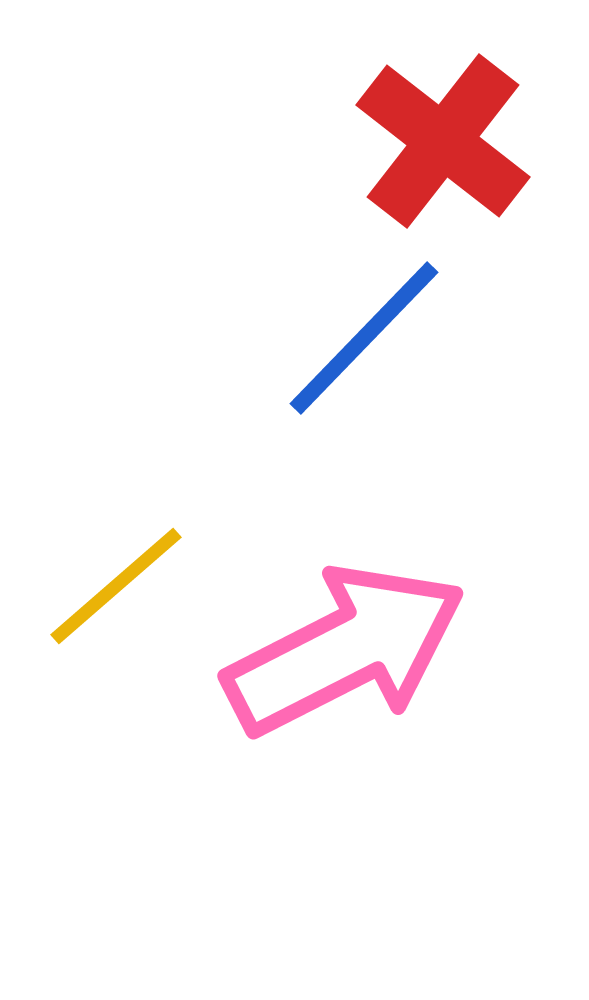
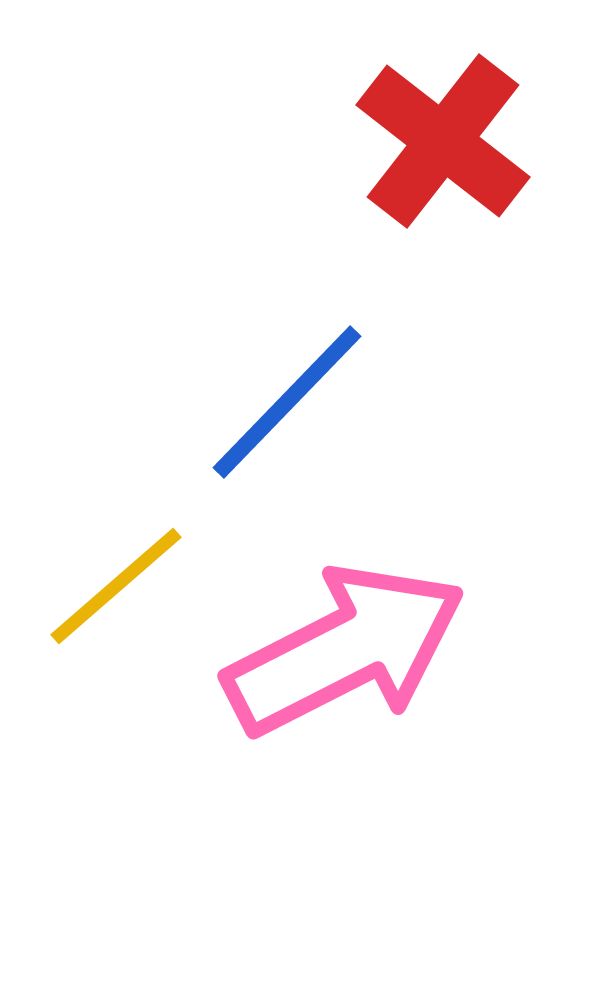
blue line: moved 77 px left, 64 px down
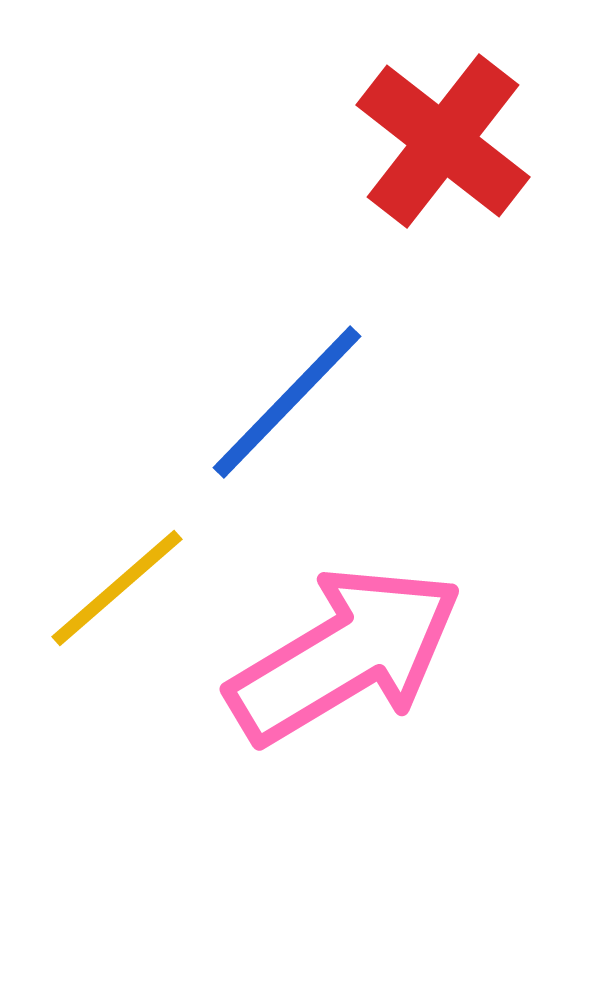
yellow line: moved 1 px right, 2 px down
pink arrow: moved 5 px down; rotated 4 degrees counterclockwise
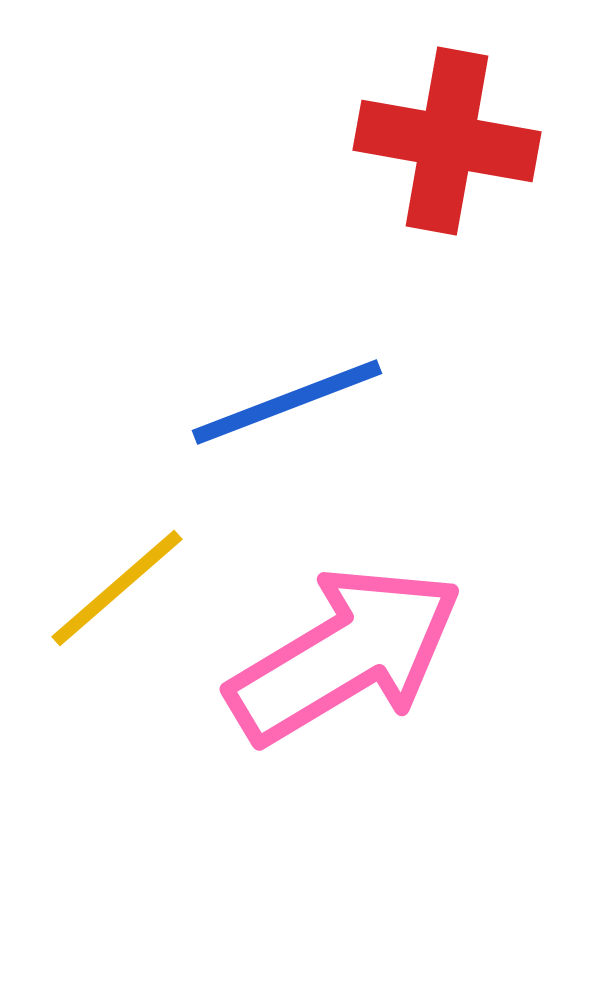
red cross: moved 4 px right; rotated 28 degrees counterclockwise
blue line: rotated 25 degrees clockwise
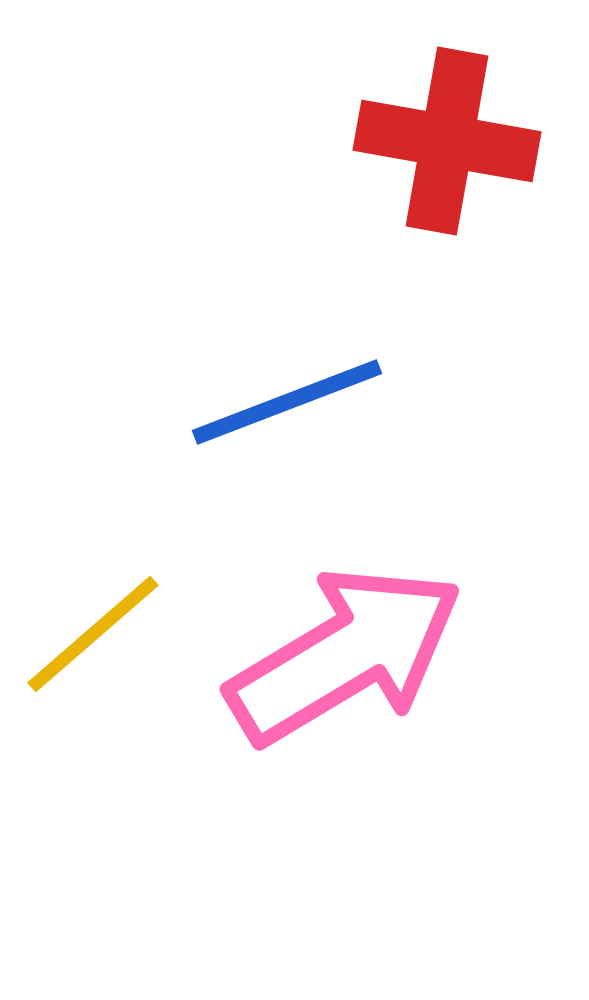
yellow line: moved 24 px left, 46 px down
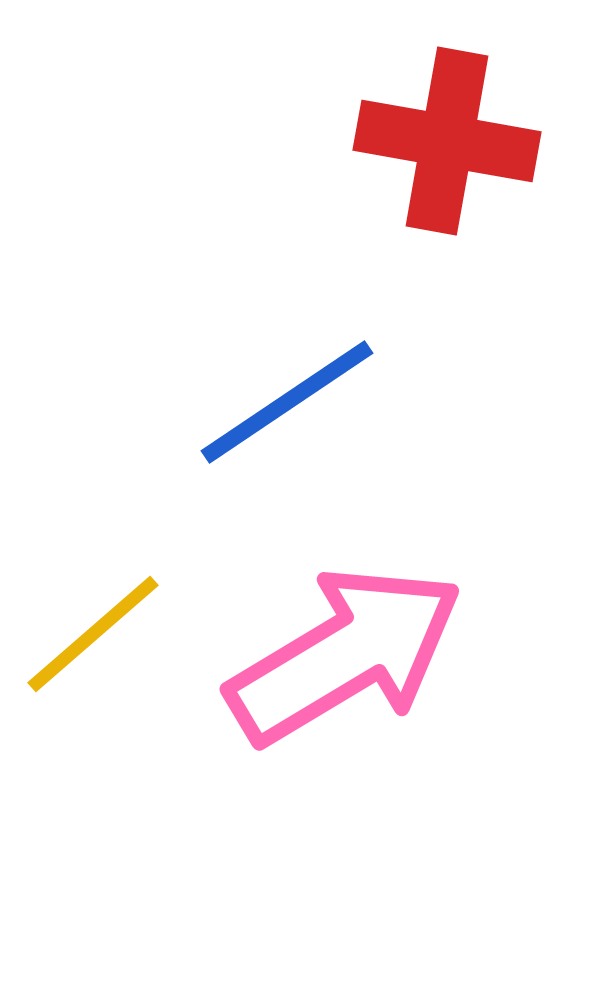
blue line: rotated 13 degrees counterclockwise
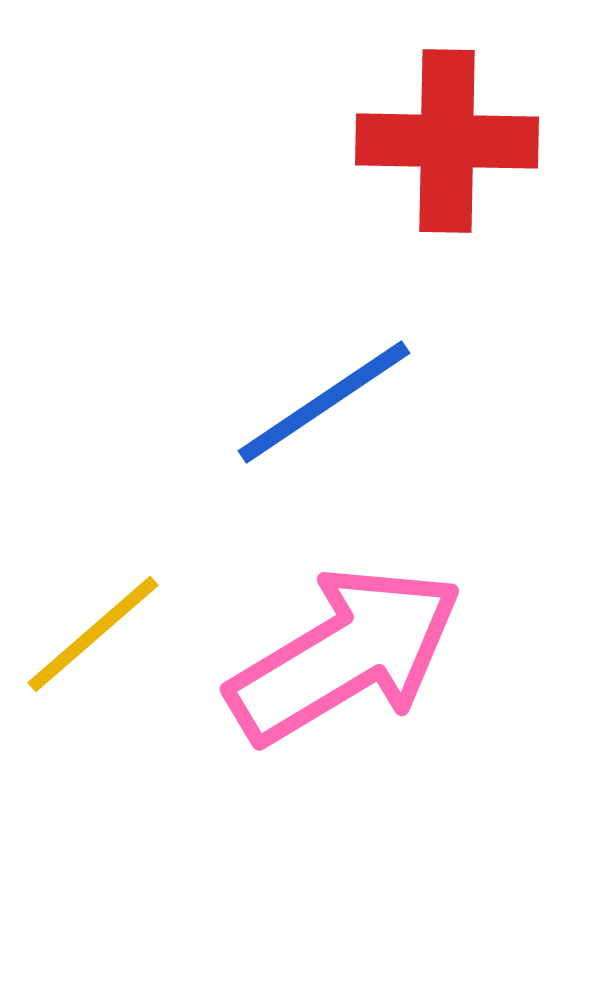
red cross: rotated 9 degrees counterclockwise
blue line: moved 37 px right
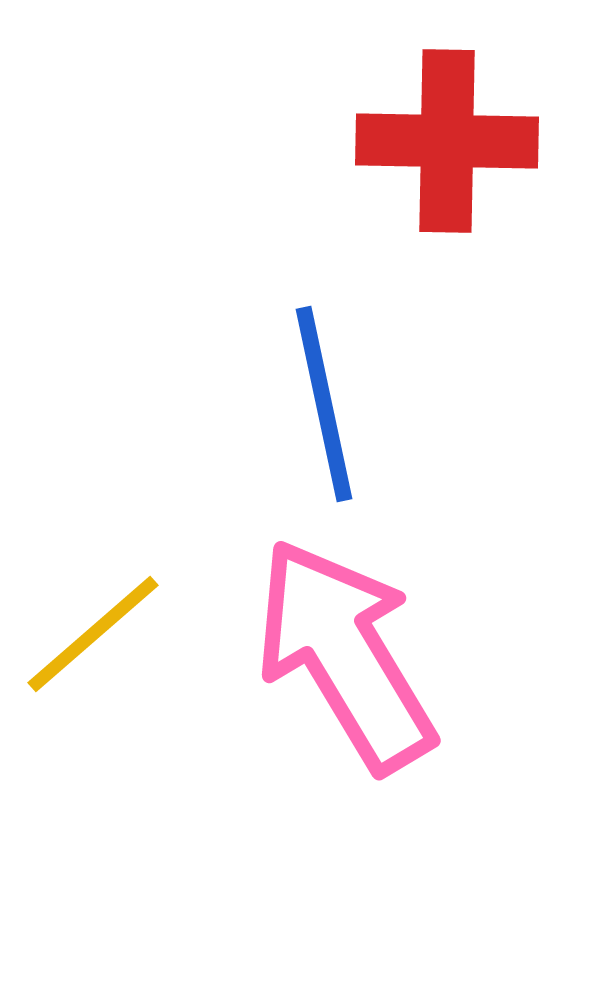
blue line: moved 2 px down; rotated 68 degrees counterclockwise
pink arrow: rotated 90 degrees counterclockwise
